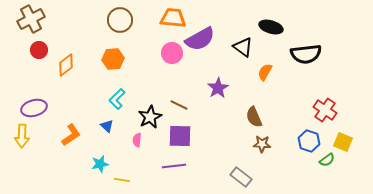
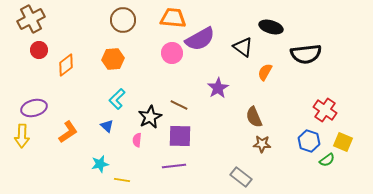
brown circle: moved 3 px right
orange L-shape: moved 3 px left, 3 px up
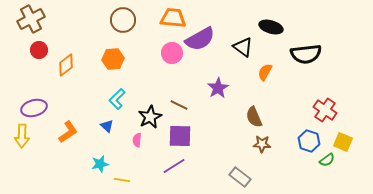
purple line: rotated 25 degrees counterclockwise
gray rectangle: moved 1 px left
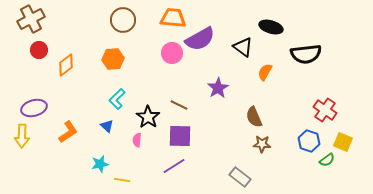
black star: moved 2 px left; rotated 10 degrees counterclockwise
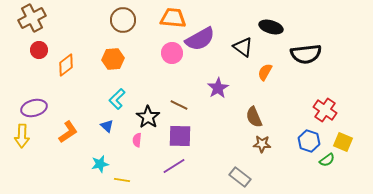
brown cross: moved 1 px right, 1 px up
